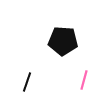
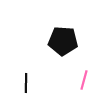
black line: moved 1 px left, 1 px down; rotated 18 degrees counterclockwise
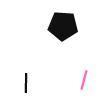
black pentagon: moved 15 px up
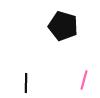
black pentagon: rotated 12 degrees clockwise
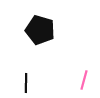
black pentagon: moved 23 px left, 4 px down
